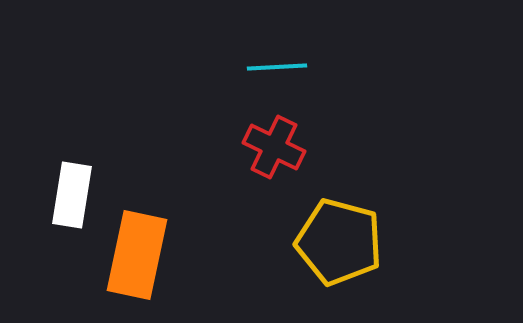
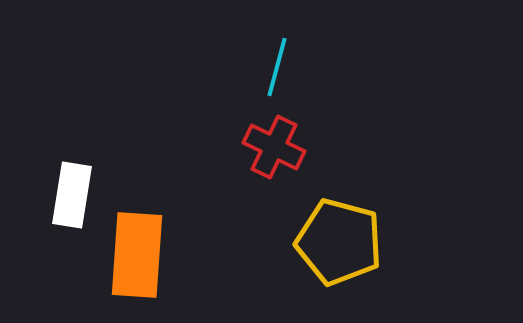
cyan line: rotated 72 degrees counterclockwise
orange rectangle: rotated 8 degrees counterclockwise
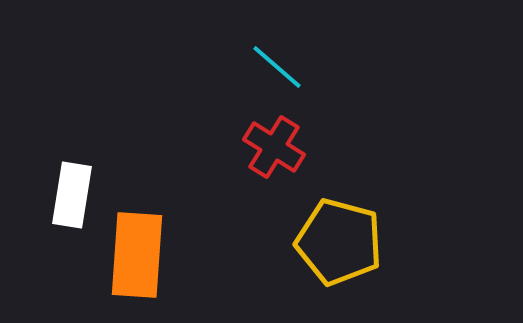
cyan line: rotated 64 degrees counterclockwise
red cross: rotated 6 degrees clockwise
